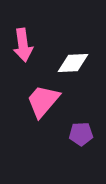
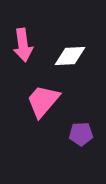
white diamond: moved 3 px left, 7 px up
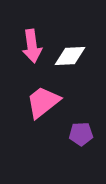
pink arrow: moved 9 px right, 1 px down
pink trapezoid: moved 1 px down; rotated 12 degrees clockwise
